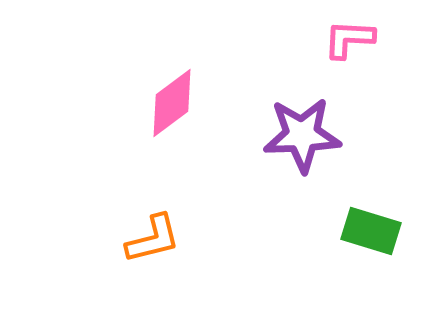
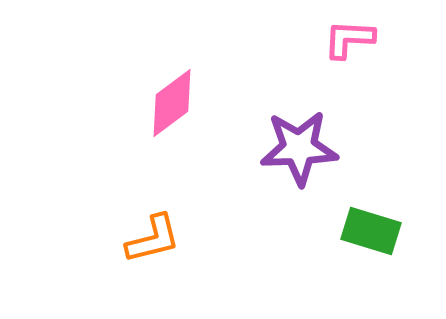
purple star: moved 3 px left, 13 px down
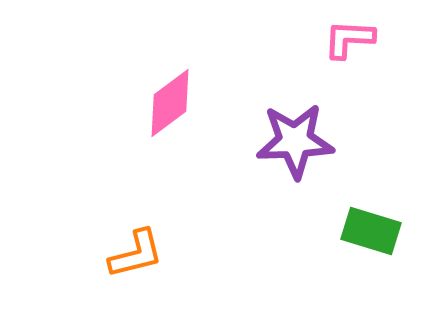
pink diamond: moved 2 px left
purple star: moved 4 px left, 7 px up
orange L-shape: moved 17 px left, 15 px down
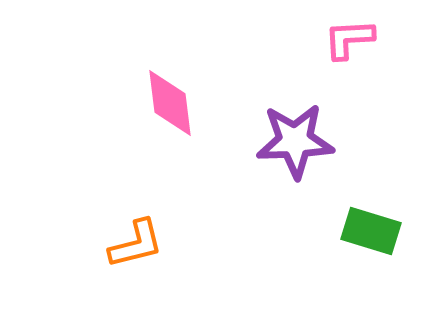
pink L-shape: rotated 6 degrees counterclockwise
pink diamond: rotated 60 degrees counterclockwise
orange L-shape: moved 10 px up
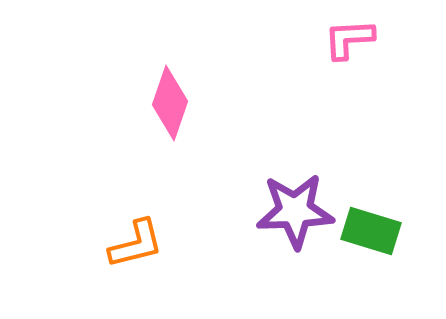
pink diamond: rotated 26 degrees clockwise
purple star: moved 70 px down
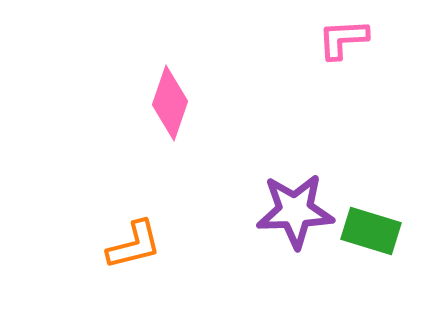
pink L-shape: moved 6 px left
orange L-shape: moved 2 px left, 1 px down
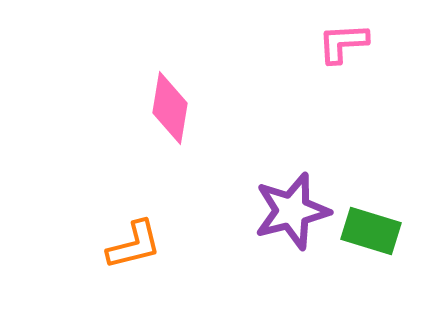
pink L-shape: moved 4 px down
pink diamond: moved 5 px down; rotated 10 degrees counterclockwise
purple star: moved 3 px left; rotated 12 degrees counterclockwise
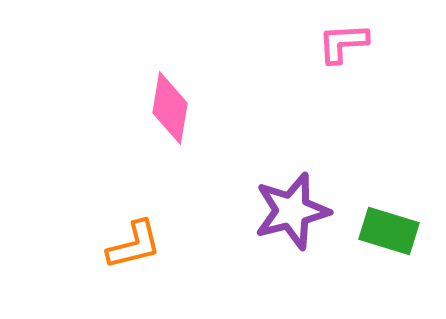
green rectangle: moved 18 px right
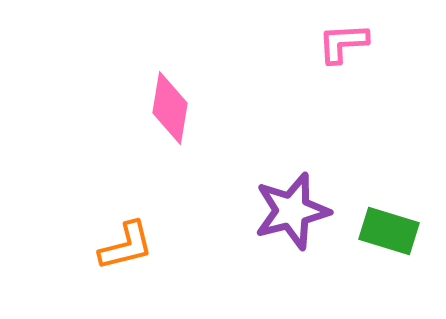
orange L-shape: moved 8 px left, 1 px down
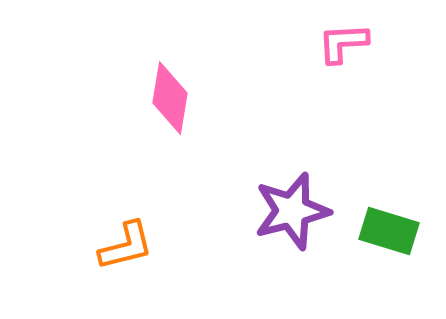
pink diamond: moved 10 px up
